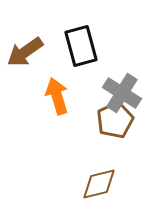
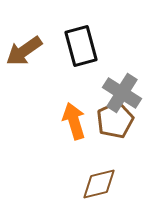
brown arrow: moved 1 px left, 1 px up
orange arrow: moved 17 px right, 25 px down
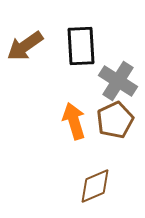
black rectangle: rotated 12 degrees clockwise
brown arrow: moved 1 px right, 5 px up
gray cross: moved 4 px left, 12 px up
brown diamond: moved 4 px left, 2 px down; rotated 9 degrees counterclockwise
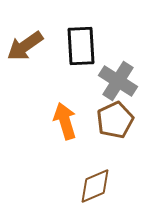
orange arrow: moved 9 px left
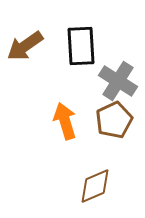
brown pentagon: moved 1 px left
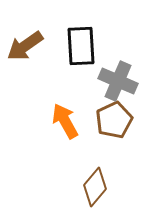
gray cross: rotated 9 degrees counterclockwise
orange arrow: rotated 12 degrees counterclockwise
brown diamond: moved 1 px down; rotated 27 degrees counterclockwise
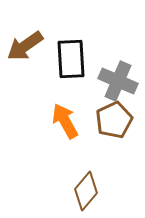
black rectangle: moved 10 px left, 13 px down
brown diamond: moved 9 px left, 4 px down
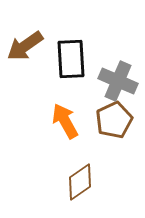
brown diamond: moved 6 px left, 9 px up; rotated 15 degrees clockwise
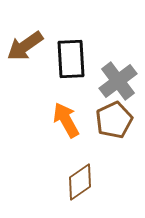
gray cross: rotated 30 degrees clockwise
orange arrow: moved 1 px right, 1 px up
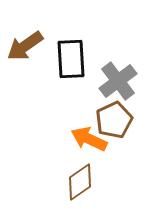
orange arrow: moved 23 px right, 19 px down; rotated 36 degrees counterclockwise
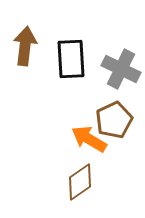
brown arrow: rotated 132 degrees clockwise
gray cross: moved 3 px right, 12 px up; rotated 27 degrees counterclockwise
orange arrow: rotated 6 degrees clockwise
